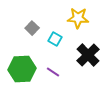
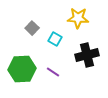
black cross: moved 1 px left; rotated 30 degrees clockwise
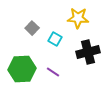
black cross: moved 1 px right, 3 px up
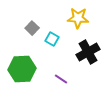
cyan square: moved 3 px left
black cross: rotated 15 degrees counterclockwise
purple line: moved 8 px right, 7 px down
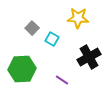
black cross: moved 1 px right, 5 px down
purple line: moved 1 px right, 1 px down
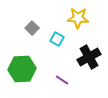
cyan square: moved 5 px right
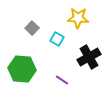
green hexagon: rotated 8 degrees clockwise
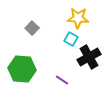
cyan square: moved 14 px right
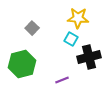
black cross: rotated 15 degrees clockwise
green hexagon: moved 5 px up; rotated 20 degrees counterclockwise
purple line: rotated 56 degrees counterclockwise
